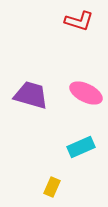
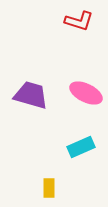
yellow rectangle: moved 3 px left, 1 px down; rotated 24 degrees counterclockwise
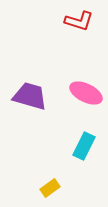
purple trapezoid: moved 1 px left, 1 px down
cyan rectangle: moved 3 px right, 1 px up; rotated 40 degrees counterclockwise
yellow rectangle: moved 1 px right; rotated 54 degrees clockwise
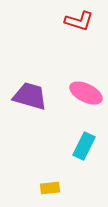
yellow rectangle: rotated 30 degrees clockwise
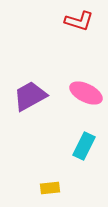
purple trapezoid: rotated 45 degrees counterclockwise
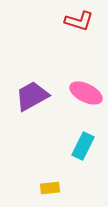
purple trapezoid: moved 2 px right
cyan rectangle: moved 1 px left
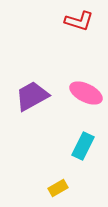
yellow rectangle: moved 8 px right; rotated 24 degrees counterclockwise
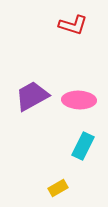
red L-shape: moved 6 px left, 4 px down
pink ellipse: moved 7 px left, 7 px down; rotated 24 degrees counterclockwise
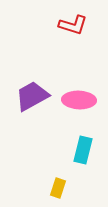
cyan rectangle: moved 4 px down; rotated 12 degrees counterclockwise
yellow rectangle: rotated 42 degrees counterclockwise
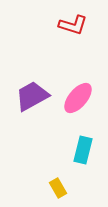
pink ellipse: moved 1 px left, 2 px up; rotated 52 degrees counterclockwise
yellow rectangle: rotated 48 degrees counterclockwise
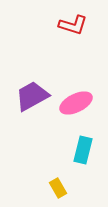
pink ellipse: moved 2 px left, 5 px down; rotated 24 degrees clockwise
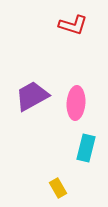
pink ellipse: rotated 60 degrees counterclockwise
cyan rectangle: moved 3 px right, 2 px up
